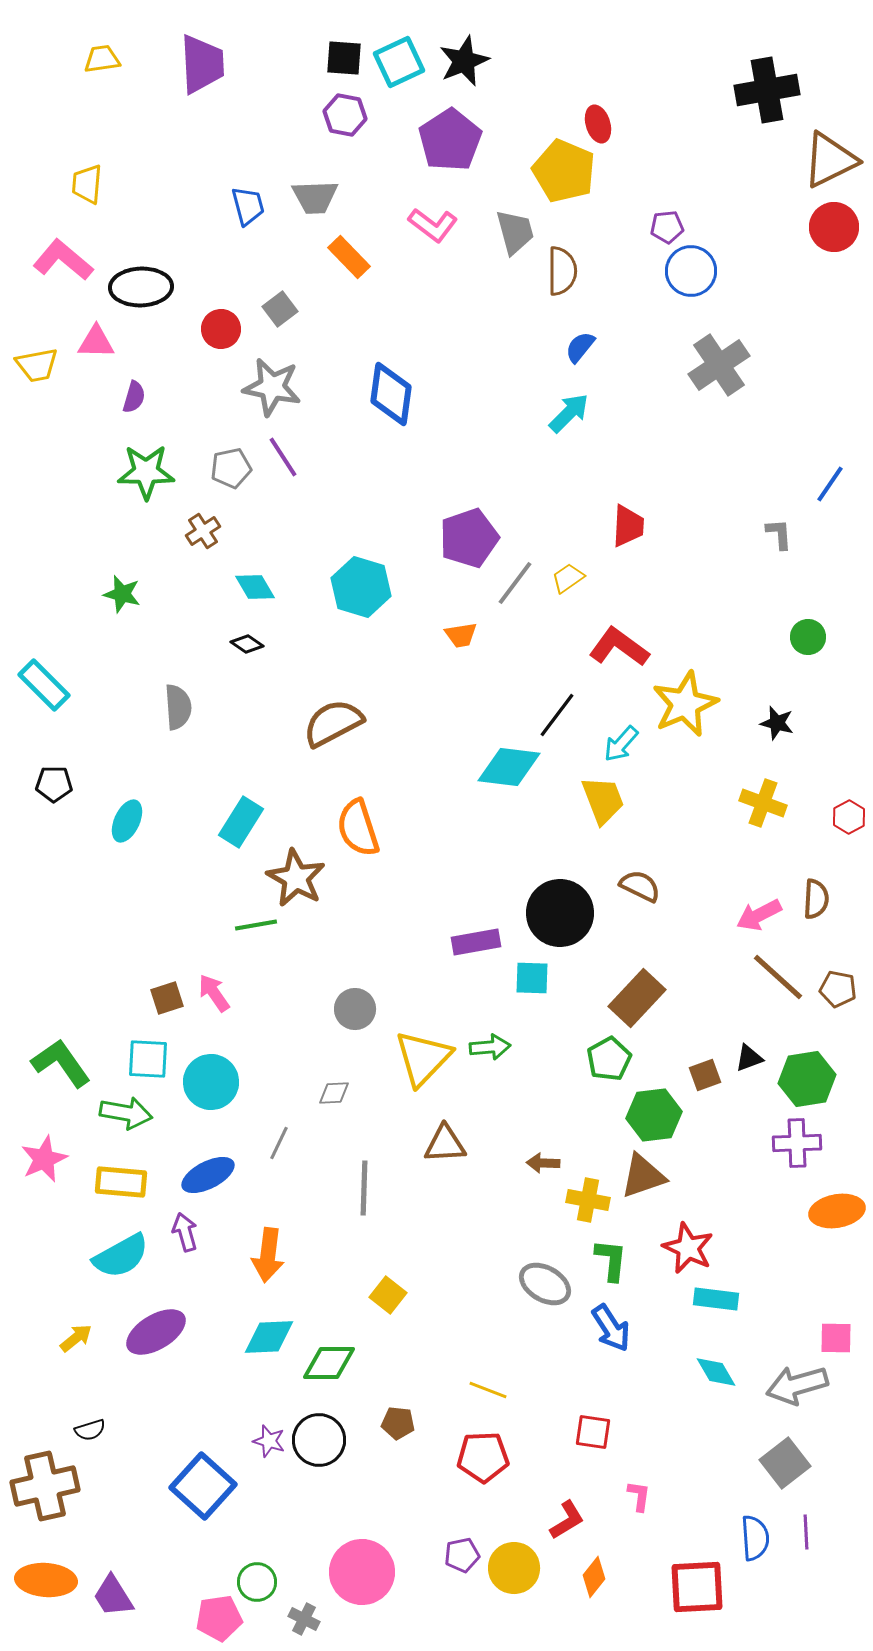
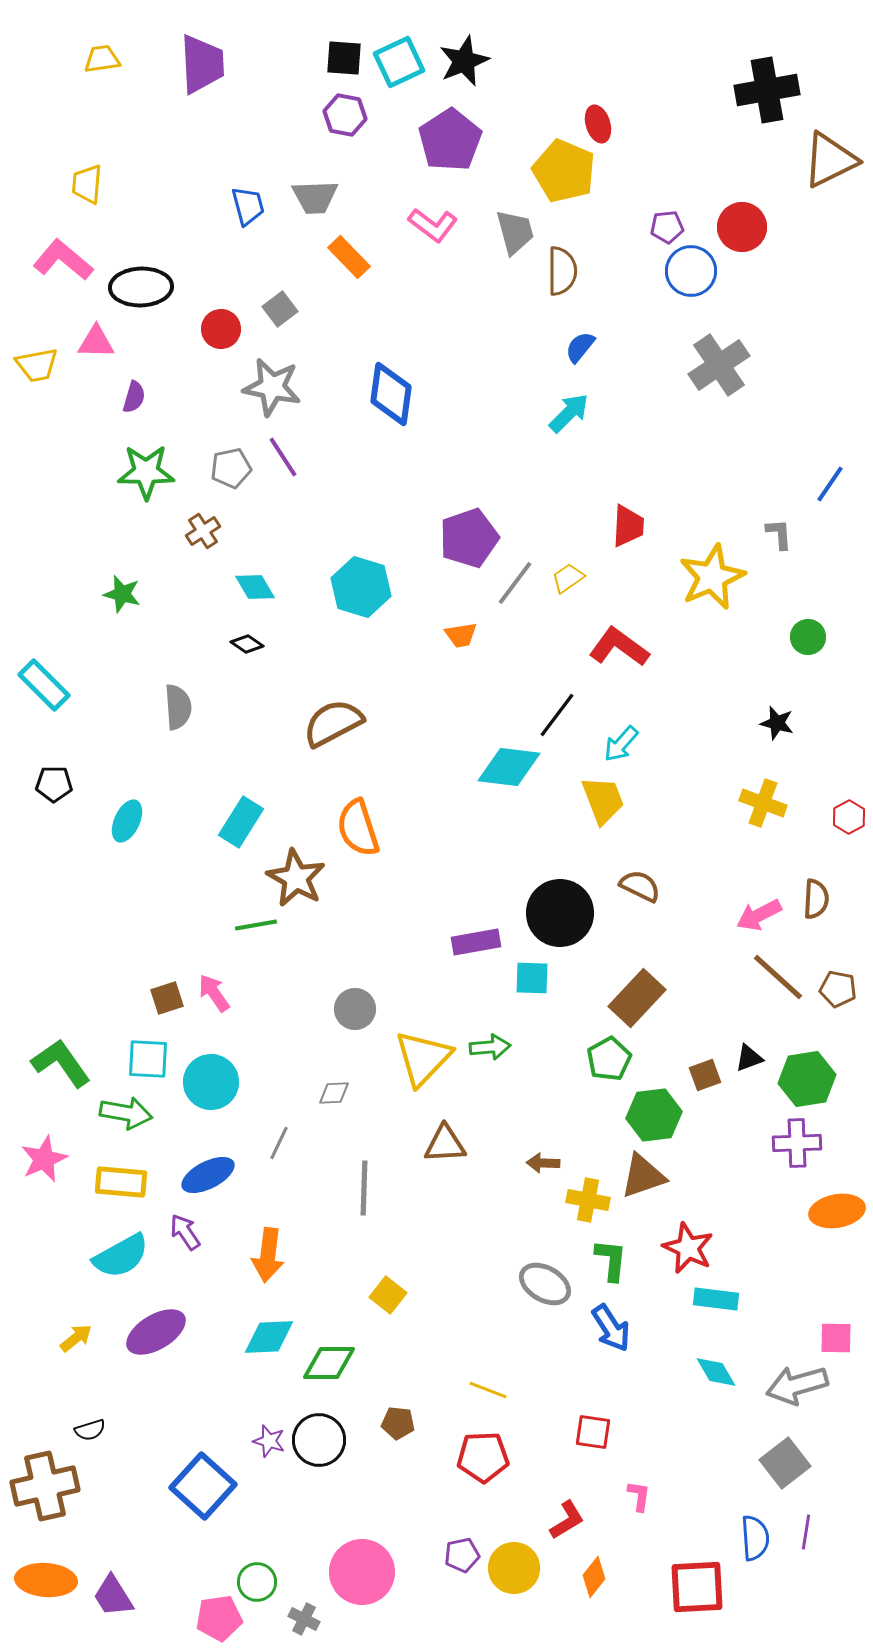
red circle at (834, 227): moved 92 px left
yellow star at (685, 704): moved 27 px right, 127 px up
purple arrow at (185, 1232): rotated 18 degrees counterclockwise
purple line at (806, 1532): rotated 12 degrees clockwise
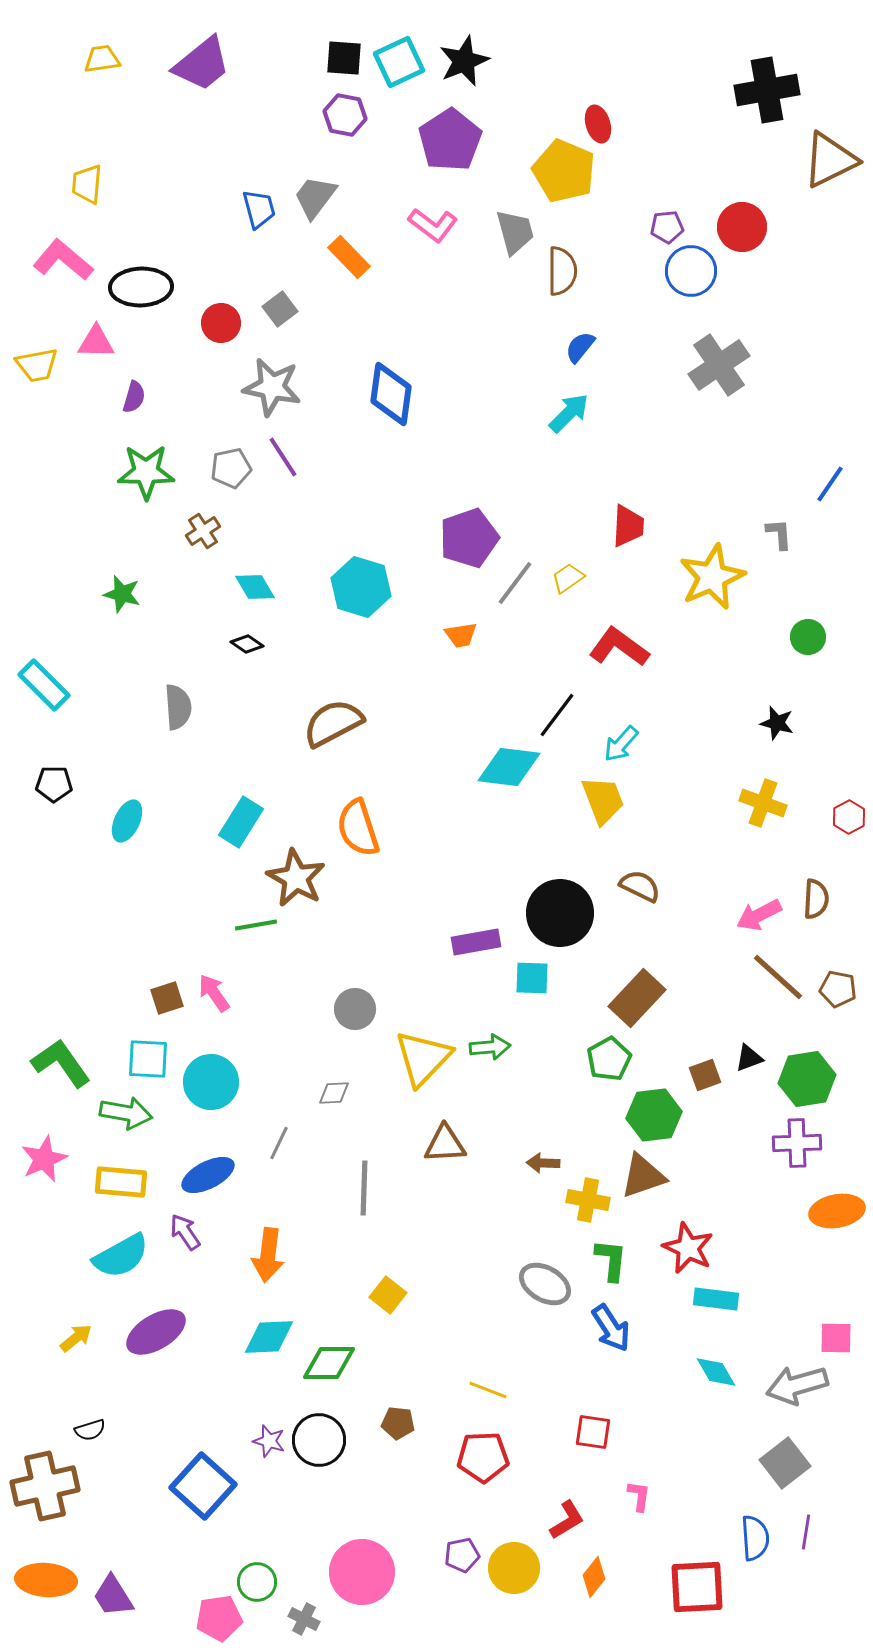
purple trapezoid at (202, 64): rotated 54 degrees clockwise
gray trapezoid at (315, 197): rotated 129 degrees clockwise
blue trapezoid at (248, 206): moved 11 px right, 3 px down
red circle at (221, 329): moved 6 px up
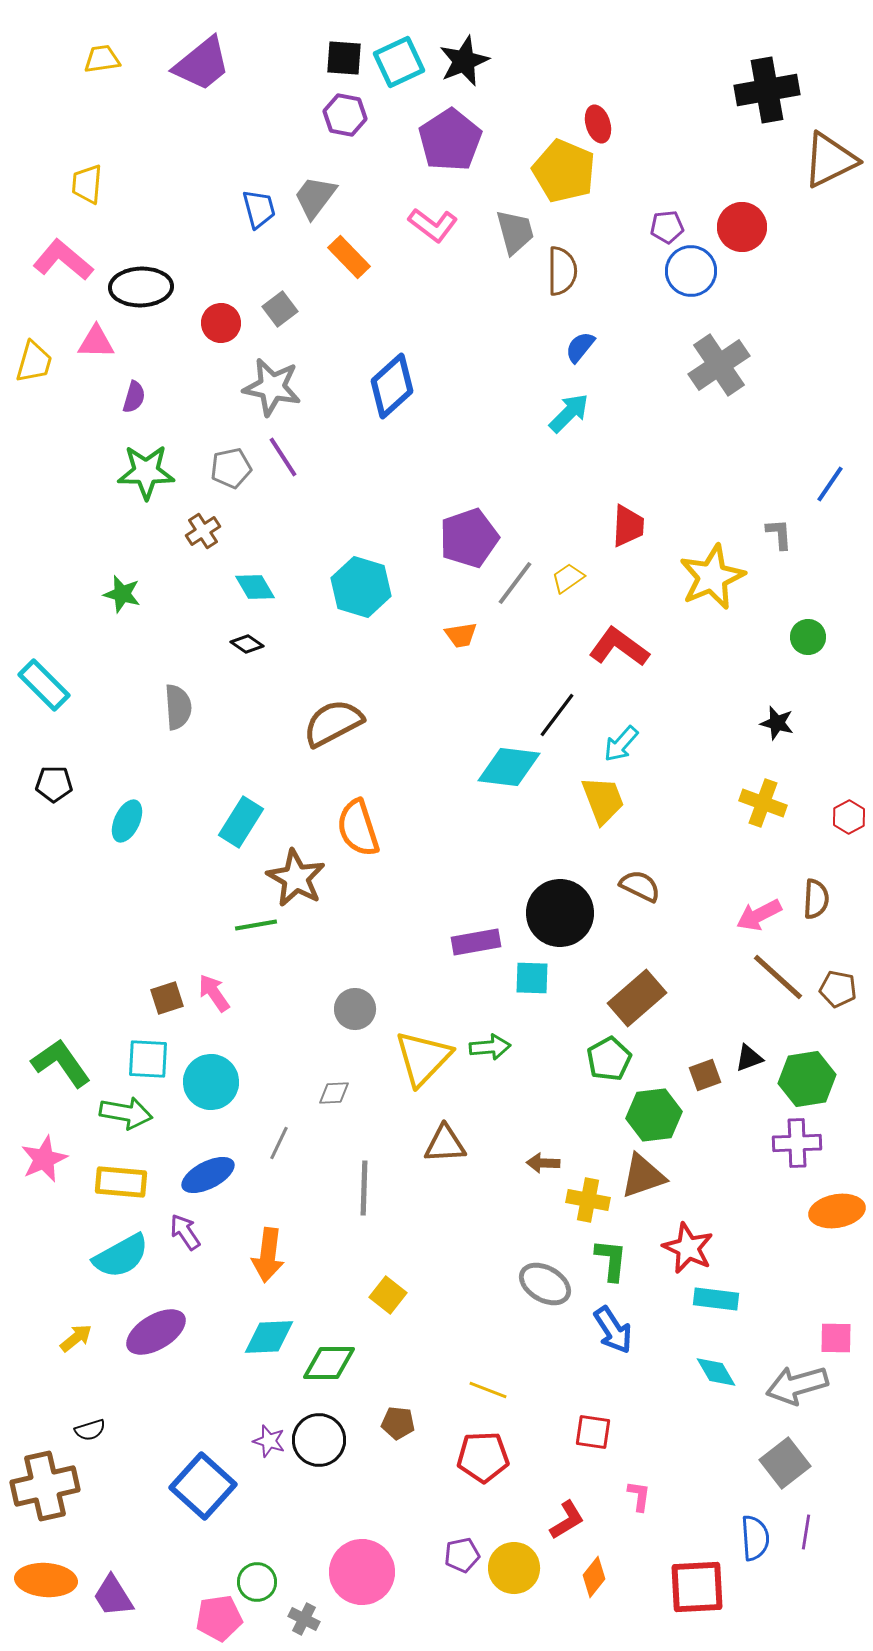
yellow trapezoid at (37, 365): moved 3 px left, 3 px up; rotated 63 degrees counterclockwise
blue diamond at (391, 394): moved 1 px right, 8 px up; rotated 40 degrees clockwise
brown rectangle at (637, 998): rotated 6 degrees clockwise
blue arrow at (611, 1328): moved 2 px right, 2 px down
